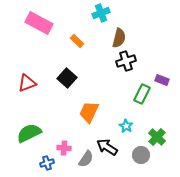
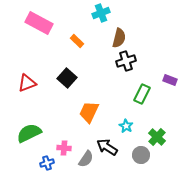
purple rectangle: moved 8 px right
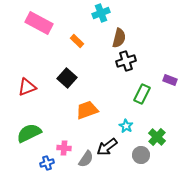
red triangle: moved 4 px down
orange trapezoid: moved 2 px left, 2 px up; rotated 45 degrees clockwise
black arrow: rotated 70 degrees counterclockwise
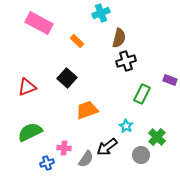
green semicircle: moved 1 px right, 1 px up
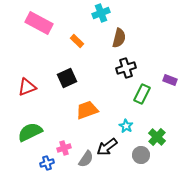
black cross: moved 7 px down
black square: rotated 24 degrees clockwise
pink cross: rotated 24 degrees counterclockwise
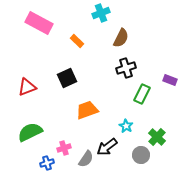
brown semicircle: moved 2 px right; rotated 12 degrees clockwise
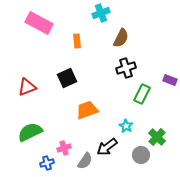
orange rectangle: rotated 40 degrees clockwise
gray semicircle: moved 1 px left, 2 px down
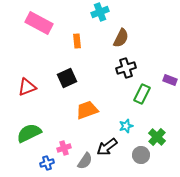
cyan cross: moved 1 px left, 1 px up
cyan star: rotated 24 degrees clockwise
green semicircle: moved 1 px left, 1 px down
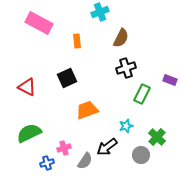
red triangle: rotated 48 degrees clockwise
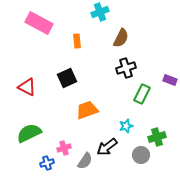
green cross: rotated 30 degrees clockwise
